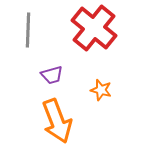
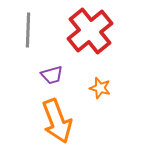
red cross: moved 4 px left, 3 px down; rotated 12 degrees clockwise
orange star: moved 1 px left, 2 px up
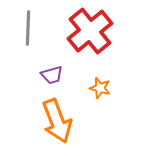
gray line: moved 2 px up
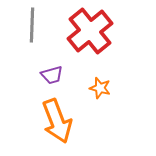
gray line: moved 4 px right, 3 px up
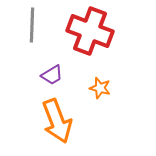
red cross: rotated 30 degrees counterclockwise
purple trapezoid: rotated 15 degrees counterclockwise
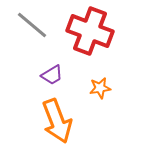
gray line: rotated 52 degrees counterclockwise
orange star: rotated 25 degrees counterclockwise
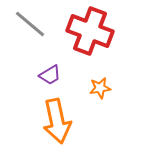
gray line: moved 2 px left, 1 px up
purple trapezoid: moved 2 px left
orange arrow: rotated 9 degrees clockwise
